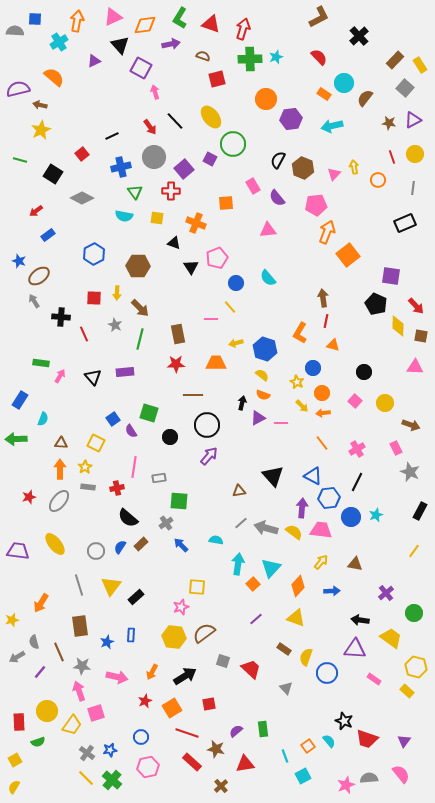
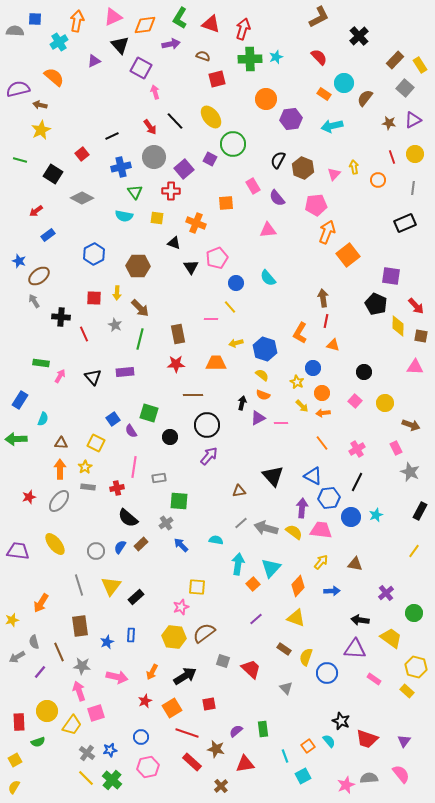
black star at (344, 721): moved 3 px left
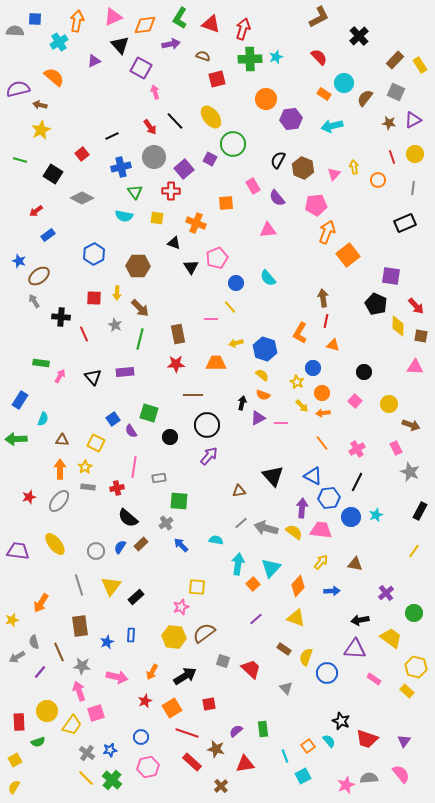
gray square at (405, 88): moved 9 px left, 4 px down; rotated 18 degrees counterclockwise
yellow circle at (385, 403): moved 4 px right, 1 px down
brown triangle at (61, 443): moved 1 px right, 3 px up
black arrow at (360, 620): rotated 18 degrees counterclockwise
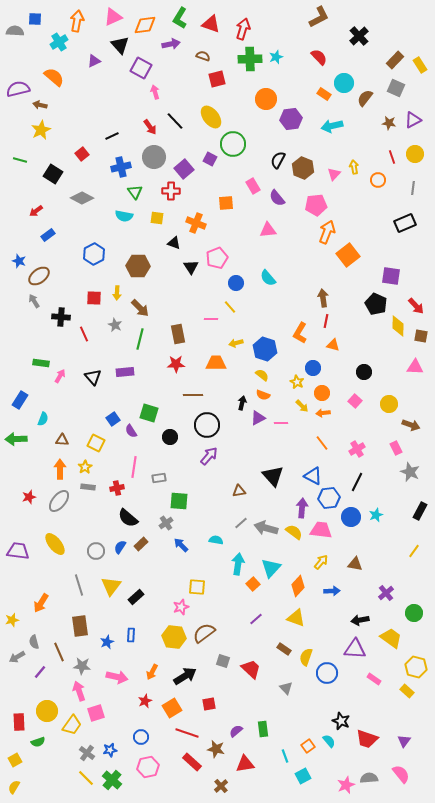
gray square at (396, 92): moved 4 px up
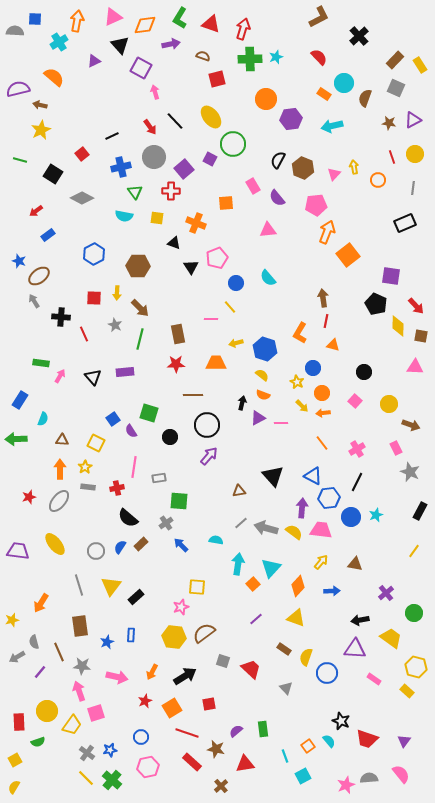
brown semicircle at (365, 98): rotated 18 degrees counterclockwise
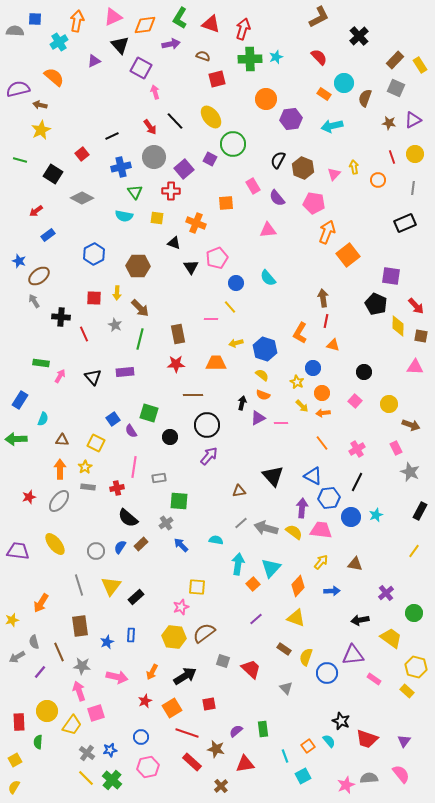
pink pentagon at (316, 205): moved 2 px left, 2 px up; rotated 15 degrees clockwise
purple triangle at (355, 649): moved 2 px left, 6 px down; rotated 10 degrees counterclockwise
green semicircle at (38, 742): rotated 112 degrees clockwise
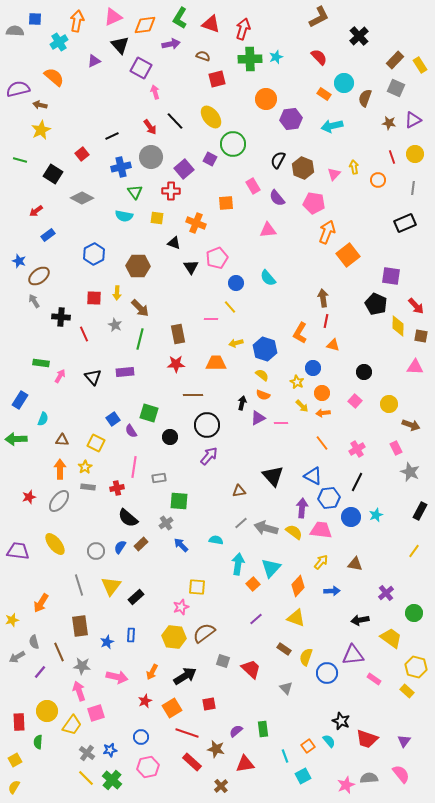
gray circle at (154, 157): moved 3 px left
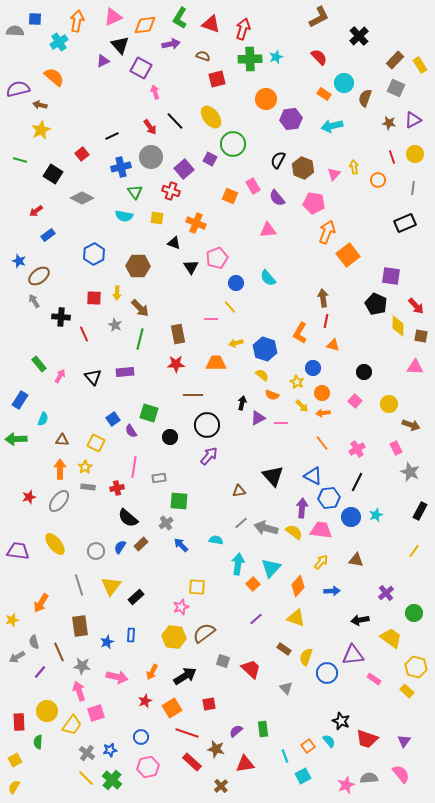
purple triangle at (94, 61): moved 9 px right
red cross at (171, 191): rotated 18 degrees clockwise
orange square at (226, 203): moved 4 px right, 7 px up; rotated 28 degrees clockwise
green rectangle at (41, 363): moved 2 px left, 1 px down; rotated 42 degrees clockwise
orange semicircle at (263, 395): moved 9 px right
brown triangle at (355, 564): moved 1 px right, 4 px up
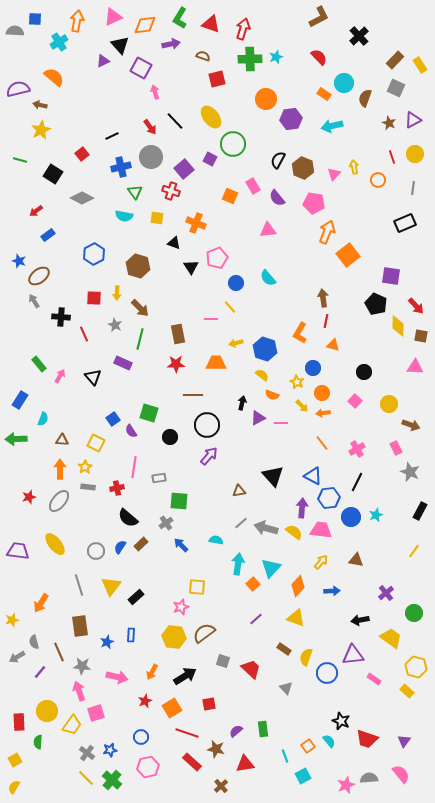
brown star at (389, 123): rotated 16 degrees clockwise
brown hexagon at (138, 266): rotated 15 degrees clockwise
purple rectangle at (125, 372): moved 2 px left, 9 px up; rotated 30 degrees clockwise
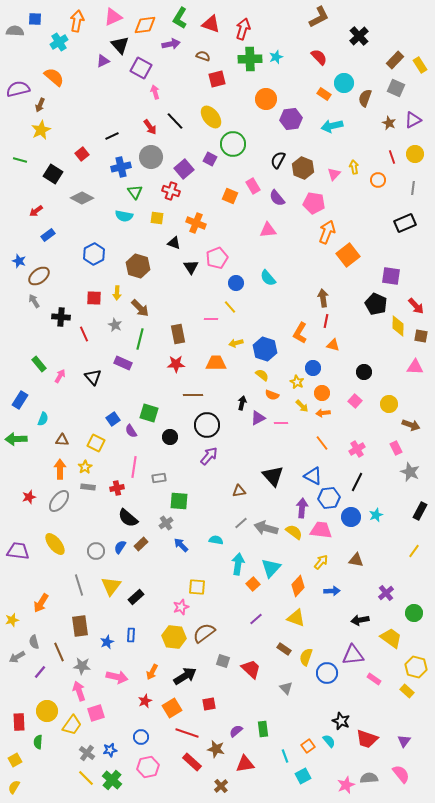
brown arrow at (40, 105): rotated 80 degrees counterclockwise
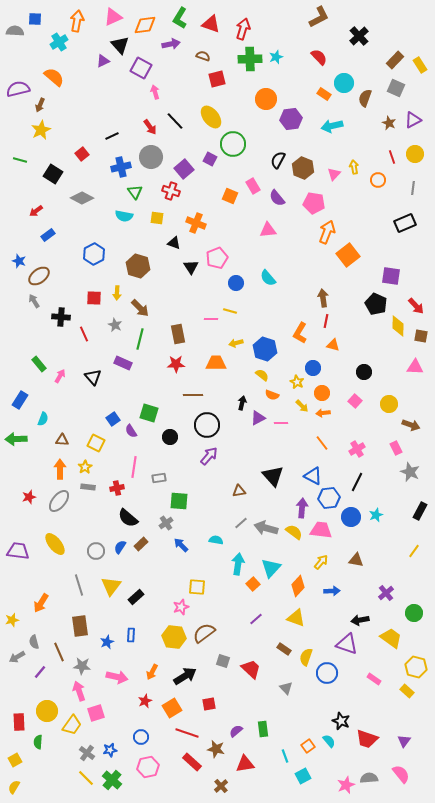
yellow line at (230, 307): moved 4 px down; rotated 32 degrees counterclockwise
purple triangle at (353, 655): moved 6 px left, 11 px up; rotated 25 degrees clockwise
